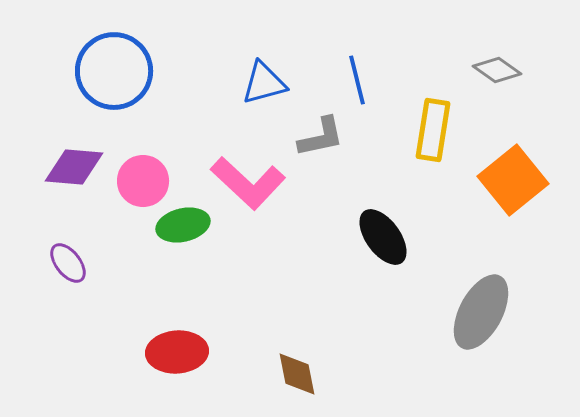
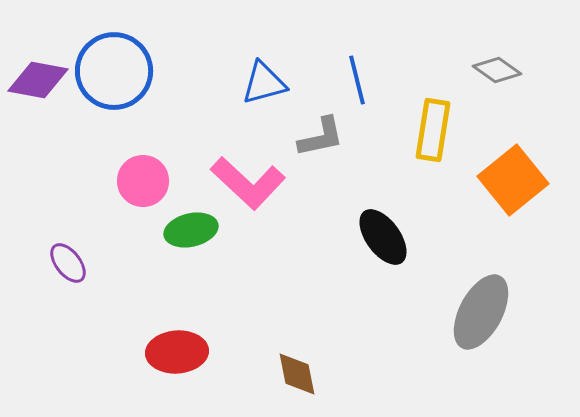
purple diamond: moved 36 px left, 87 px up; rotated 6 degrees clockwise
green ellipse: moved 8 px right, 5 px down
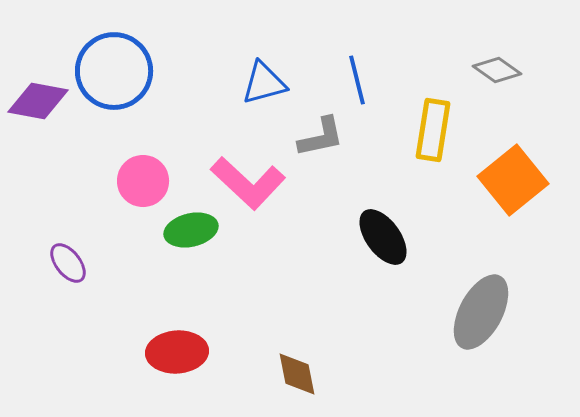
purple diamond: moved 21 px down
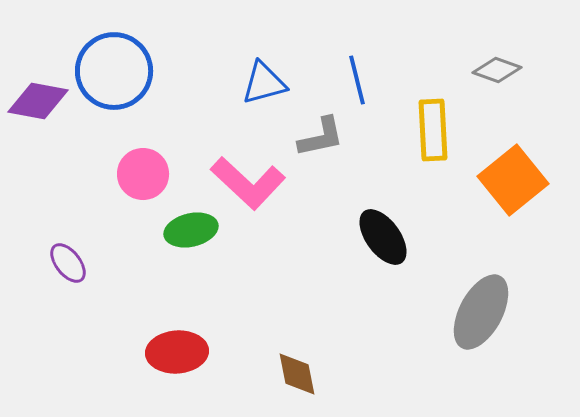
gray diamond: rotated 15 degrees counterclockwise
yellow rectangle: rotated 12 degrees counterclockwise
pink circle: moved 7 px up
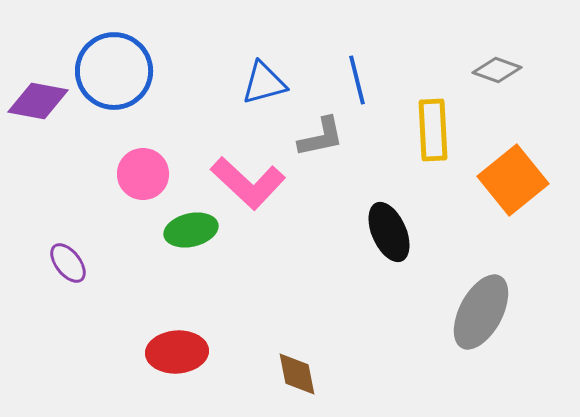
black ellipse: moved 6 px right, 5 px up; rotated 12 degrees clockwise
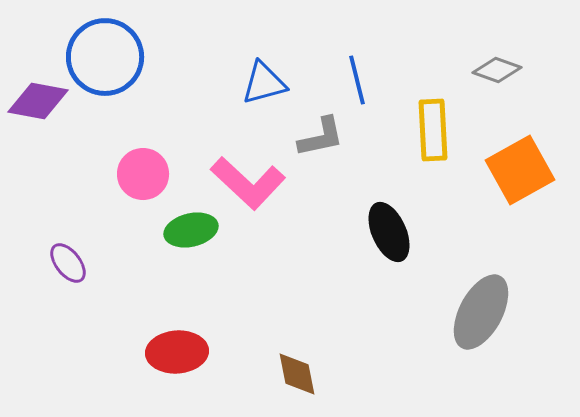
blue circle: moved 9 px left, 14 px up
orange square: moved 7 px right, 10 px up; rotated 10 degrees clockwise
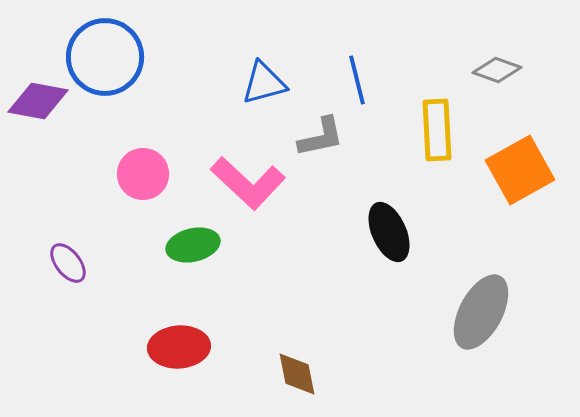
yellow rectangle: moved 4 px right
green ellipse: moved 2 px right, 15 px down
red ellipse: moved 2 px right, 5 px up
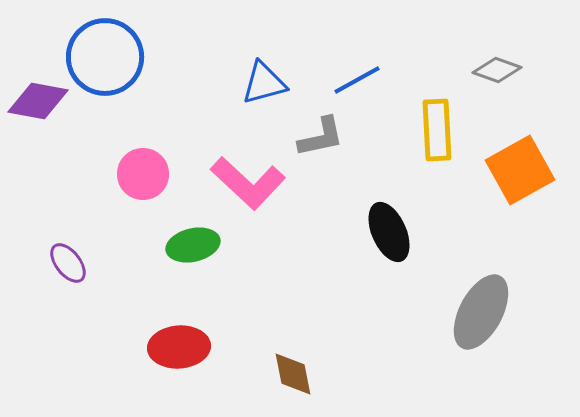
blue line: rotated 75 degrees clockwise
brown diamond: moved 4 px left
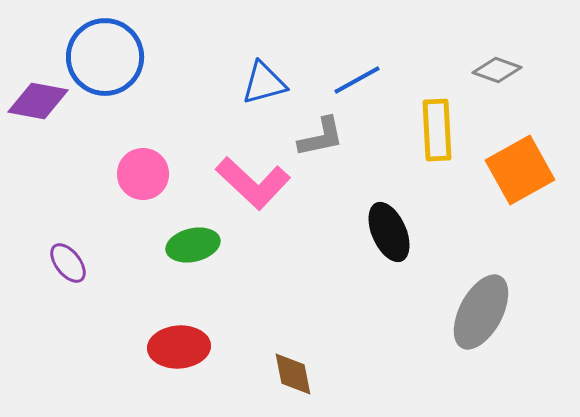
pink L-shape: moved 5 px right
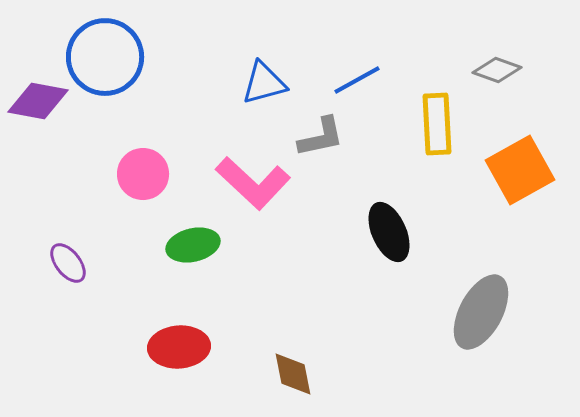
yellow rectangle: moved 6 px up
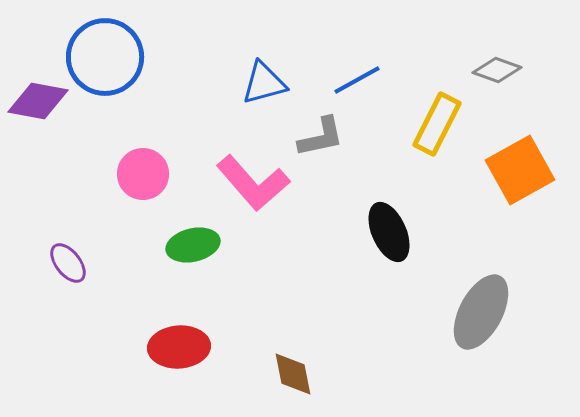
yellow rectangle: rotated 30 degrees clockwise
pink L-shape: rotated 6 degrees clockwise
